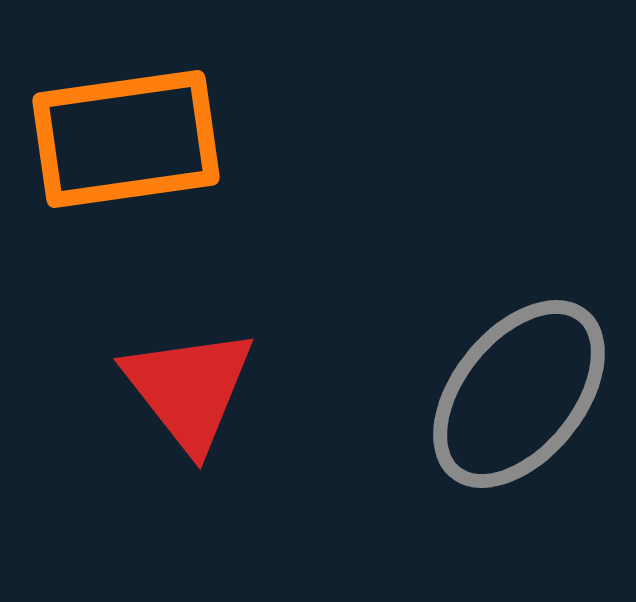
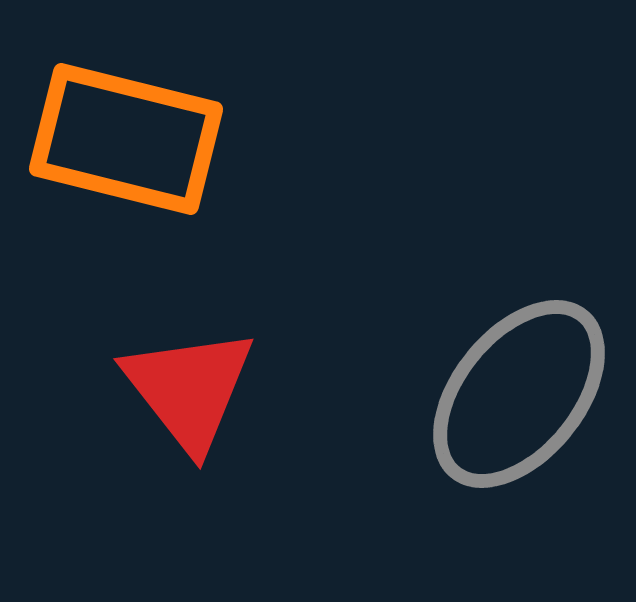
orange rectangle: rotated 22 degrees clockwise
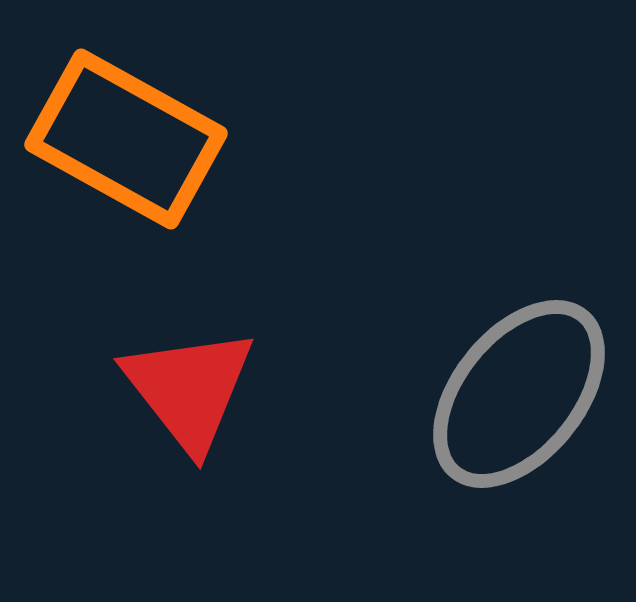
orange rectangle: rotated 15 degrees clockwise
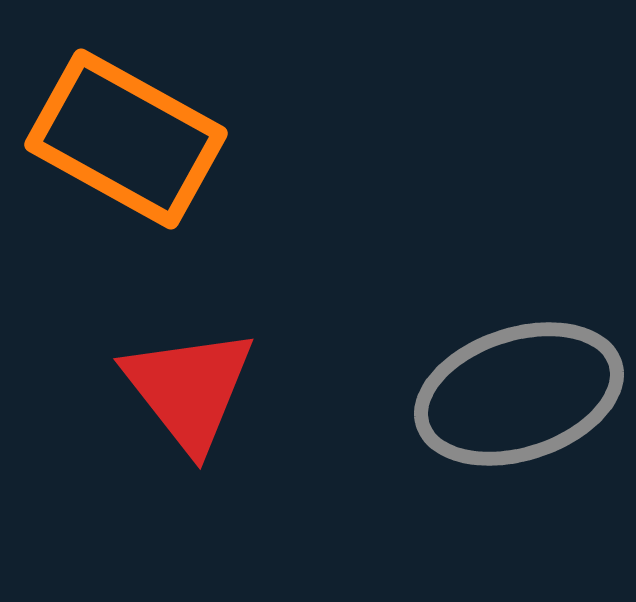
gray ellipse: rotated 33 degrees clockwise
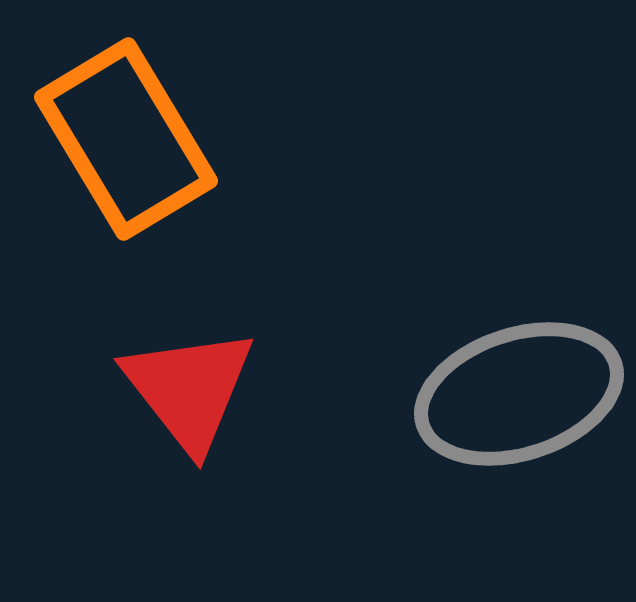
orange rectangle: rotated 30 degrees clockwise
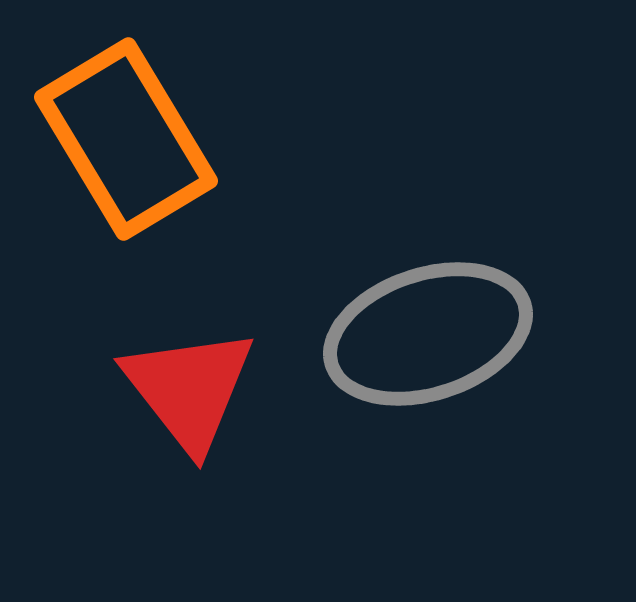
gray ellipse: moved 91 px left, 60 px up
